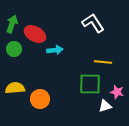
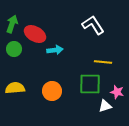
white L-shape: moved 2 px down
orange circle: moved 12 px right, 8 px up
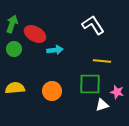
yellow line: moved 1 px left, 1 px up
white triangle: moved 3 px left, 1 px up
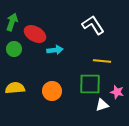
green arrow: moved 2 px up
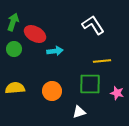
green arrow: moved 1 px right
cyan arrow: moved 1 px down
yellow line: rotated 12 degrees counterclockwise
pink star: moved 1 px down
white triangle: moved 23 px left, 7 px down
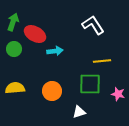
pink star: moved 1 px right, 1 px down
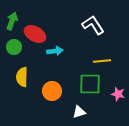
green arrow: moved 1 px left, 1 px up
green circle: moved 2 px up
yellow semicircle: moved 7 px right, 11 px up; rotated 84 degrees counterclockwise
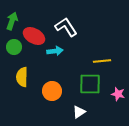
white L-shape: moved 27 px left, 2 px down
red ellipse: moved 1 px left, 2 px down
white triangle: rotated 16 degrees counterclockwise
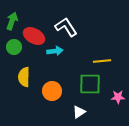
yellow semicircle: moved 2 px right
pink star: moved 3 px down; rotated 16 degrees counterclockwise
